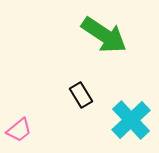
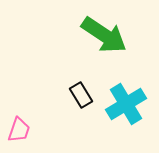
cyan cross: moved 5 px left, 16 px up; rotated 12 degrees clockwise
pink trapezoid: rotated 32 degrees counterclockwise
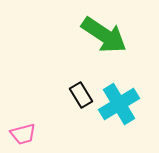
cyan cross: moved 7 px left
pink trapezoid: moved 4 px right, 4 px down; rotated 56 degrees clockwise
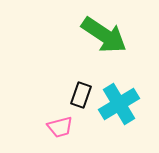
black rectangle: rotated 50 degrees clockwise
pink trapezoid: moved 37 px right, 7 px up
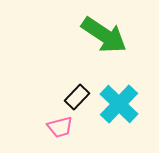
black rectangle: moved 4 px left, 2 px down; rotated 25 degrees clockwise
cyan cross: rotated 15 degrees counterclockwise
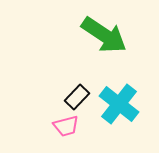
cyan cross: rotated 6 degrees counterclockwise
pink trapezoid: moved 6 px right, 1 px up
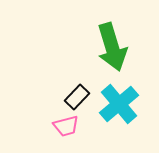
green arrow: moved 8 px right, 12 px down; rotated 39 degrees clockwise
cyan cross: rotated 12 degrees clockwise
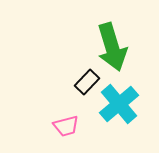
black rectangle: moved 10 px right, 15 px up
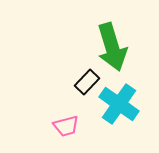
cyan cross: rotated 15 degrees counterclockwise
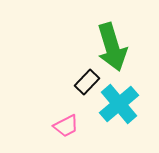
cyan cross: rotated 15 degrees clockwise
pink trapezoid: rotated 12 degrees counterclockwise
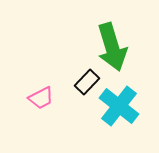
cyan cross: moved 2 px down; rotated 12 degrees counterclockwise
pink trapezoid: moved 25 px left, 28 px up
